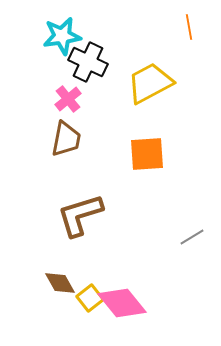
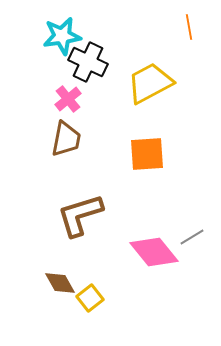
pink diamond: moved 32 px right, 51 px up
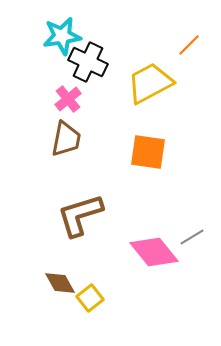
orange line: moved 18 px down; rotated 55 degrees clockwise
orange square: moved 1 px right, 2 px up; rotated 12 degrees clockwise
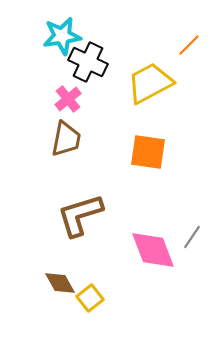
gray line: rotated 25 degrees counterclockwise
pink diamond: moved 1 px left, 2 px up; rotated 18 degrees clockwise
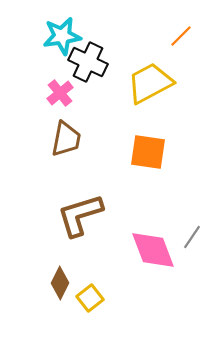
orange line: moved 8 px left, 9 px up
pink cross: moved 8 px left, 6 px up
brown diamond: rotated 56 degrees clockwise
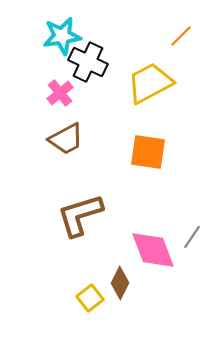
brown trapezoid: rotated 51 degrees clockwise
brown diamond: moved 60 px right
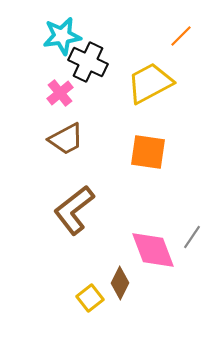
brown L-shape: moved 6 px left, 5 px up; rotated 21 degrees counterclockwise
